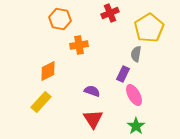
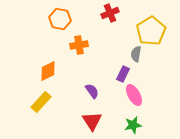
yellow pentagon: moved 2 px right, 3 px down
purple semicircle: rotated 35 degrees clockwise
red triangle: moved 1 px left, 2 px down
green star: moved 3 px left, 1 px up; rotated 24 degrees clockwise
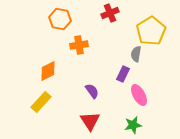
pink ellipse: moved 5 px right
red triangle: moved 2 px left
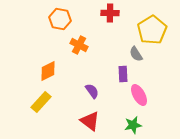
red cross: rotated 24 degrees clockwise
yellow pentagon: moved 1 px right, 1 px up
orange cross: rotated 36 degrees clockwise
gray semicircle: rotated 42 degrees counterclockwise
purple rectangle: rotated 28 degrees counterclockwise
red triangle: rotated 20 degrees counterclockwise
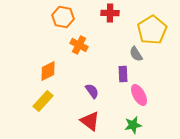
orange hexagon: moved 3 px right, 2 px up
yellow rectangle: moved 2 px right, 1 px up
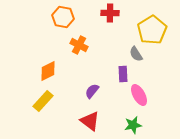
purple semicircle: rotated 105 degrees counterclockwise
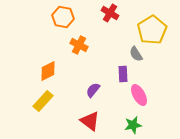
red cross: rotated 30 degrees clockwise
purple semicircle: moved 1 px right, 1 px up
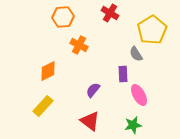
orange hexagon: rotated 15 degrees counterclockwise
yellow rectangle: moved 5 px down
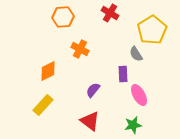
orange cross: moved 1 px right, 4 px down
yellow rectangle: moved 1 px up
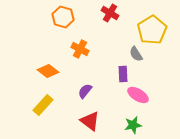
orange hexagon: rotated 20 degrees clockwise
orange diamond: rotated 65 degrees clockwise
purple semicircle: moved 8 px left, 1 px down
pink ellipse: moved 1 px left; rotated 30 degrees counterclockwise
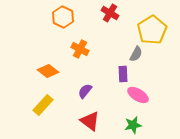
orange hexagon: rotated 10 degrees clockwise
gray semicircle: rotated 119 degrees counterclockwise
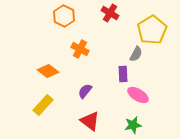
orange hexagon: moved 1 px right, 1 px up
